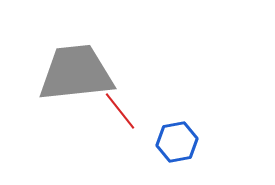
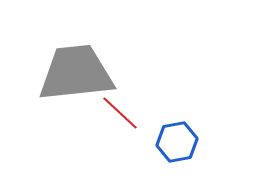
red line: moved 2 px down; rotated 9 degrees counterclockwise
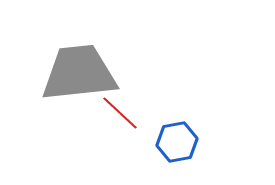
gray trapezoid: moved 3 px right
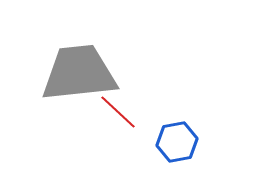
red line: moved 2 px left, 1 px up
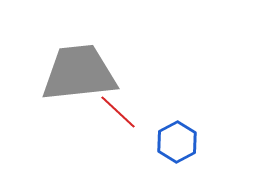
blue hexagon: rotated 18 degrees counterclockwise
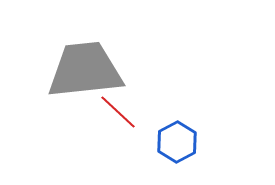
gray trapezoid: moved 6 px right, 3 px up
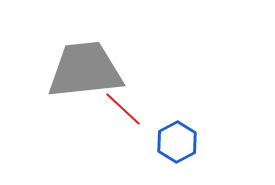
red line: moved 5 px right, 3 px up
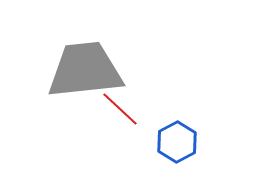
red line: moved 3 px left
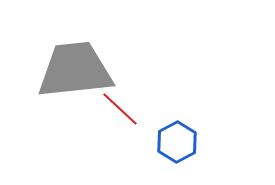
gray trapezoid: moved 10 px left
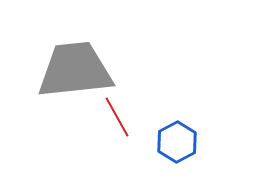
red line: moved 3 px left, 8 px down; rotated 18 degrees clockwise
